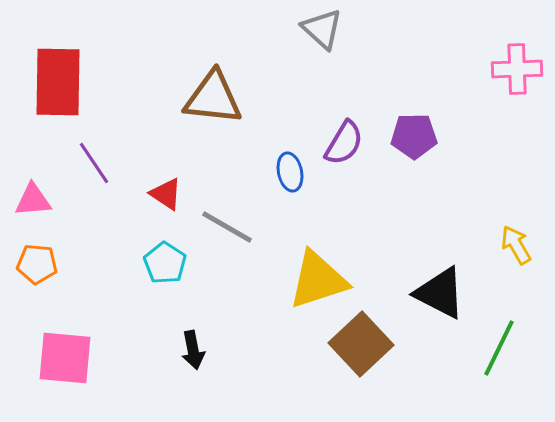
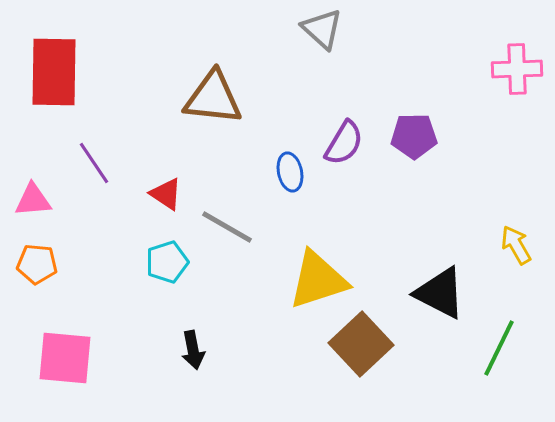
red rectangle: moved 4 px left, 10 px up
cyan pentagon: moved 2 px right, 1 px up; rotated 21 degrees clockwise
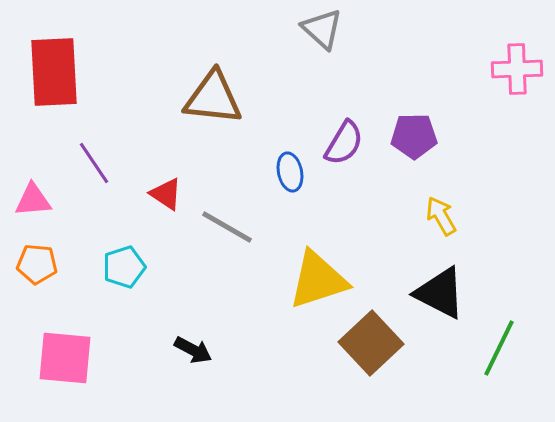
red rectangle: rotated 4 degrees counterclockwise
yellow arrow: moved 75 px left, 29 px up
cyan pentagon: moved 43 px left, 5 px down
brown square: moved 10 px right, 1 px up
black arrow: rotated 51 degrees counterclockwise
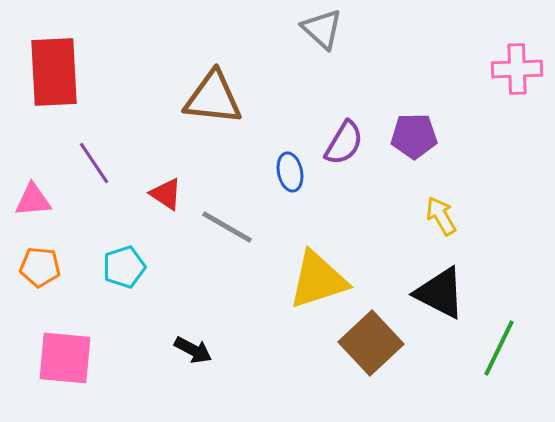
orange pentagon: moved 3 px right, 3 px down
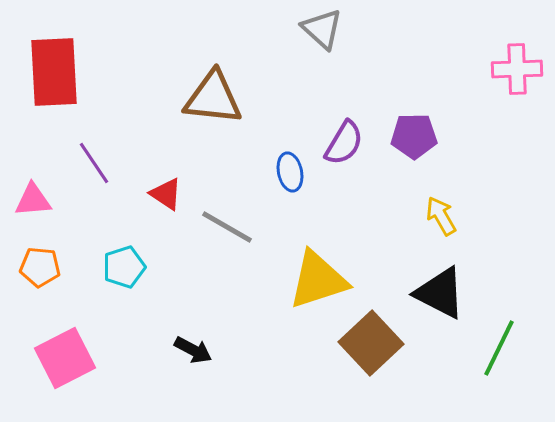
pink square: rotated 32 degrees counterclockwise
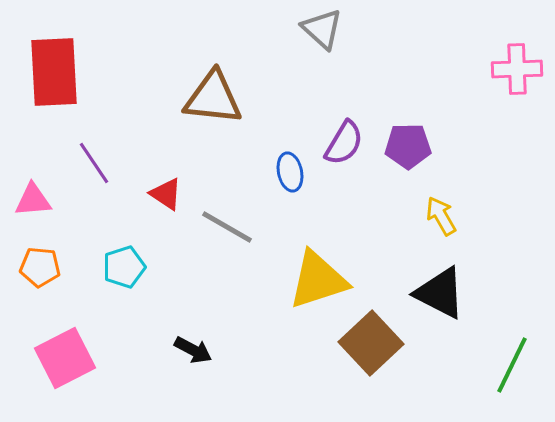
purple pentagon: moved 6 px left, 10 px down
green line: moved 13 px right, 17 px down
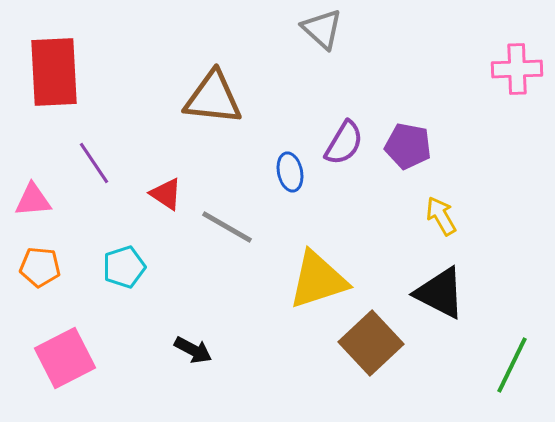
purple pentagon: rotated 12 degrees clockwise
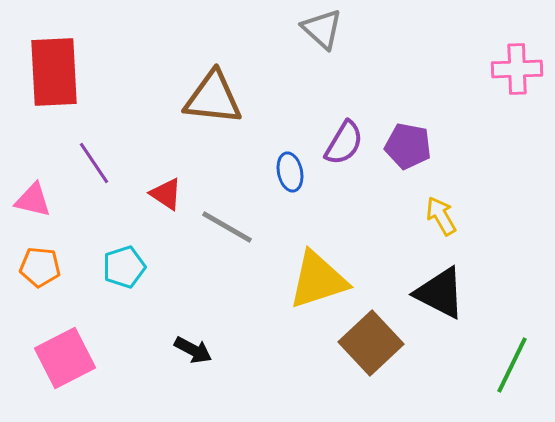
pink triangle: rotated 18 degrees clockwise
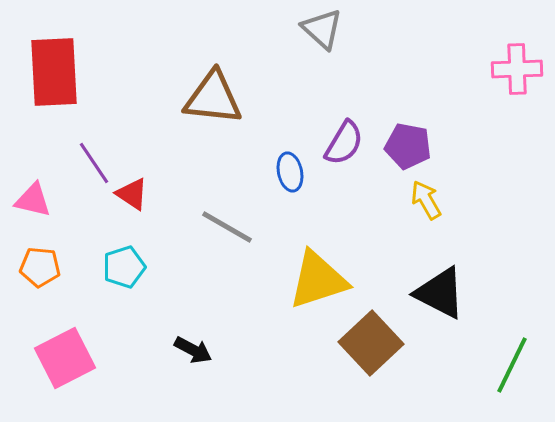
red triangle: moved 34 px left
yellow arrow: moved 15 px left, 16 px up
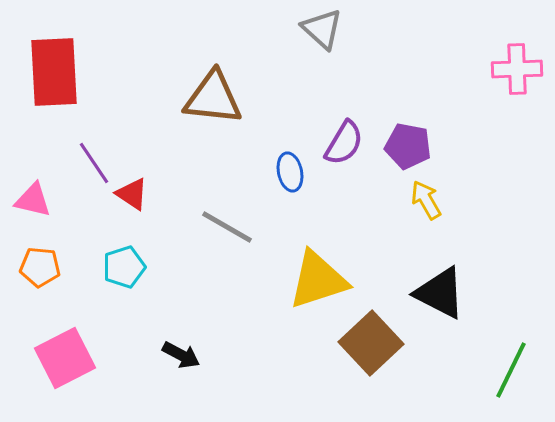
black arrow: moved 12 px left, 5 px down
green line: moved 1 px left, 5 px down
